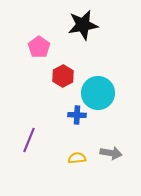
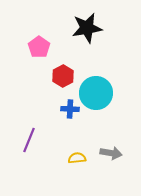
black star: moved 4 px right, 3 px down
cyan circle: moved 2 px left
blue cross: moved 7 px left, 6 px up
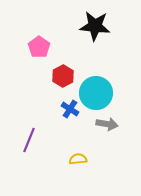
black star: moved 8 px right, 2 px up; rotated 16 degrees clockwise
blue cross: rotated 30 degrees clockwise
gray arrow: moved 4 px left, 29 px up
yellow semicircle: moved 1 px right, 1 px down
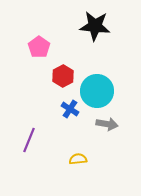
cyan circle: moved 1 px right, 2 px up
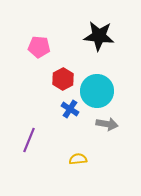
black star: moved 4 px right, 10 px down
pink pentagon: rotated 30 degrees counterclockwise
red hexagon: moved 3 px down
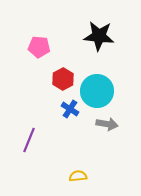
yellow semicircle: moved 17 px down
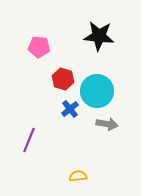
red hexagon: rotated 15 degrees counterclockwise
blue cross: rotated 18 degrees clockwise
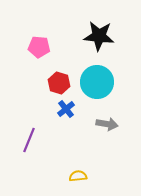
red hexagon: moved 4 px left, 4 px down
cyan circle: moved 9 px up
blue cross: moved 4 px left
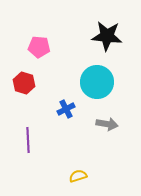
black star: moved 8 px right
red hexagon: moved 35 px left
blue cross: rotated 12 degrees clockwise
purple line: moved 1 px left; rotated 25 degrees counterclockwise
yellow semicircle: rotated 12 degrees counterclockwise
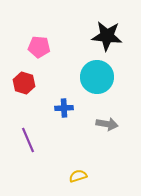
cyan circle: moved 5 px up
blue cross: moved 2 px left, 1 px up; rotated 24 degrees clockwise
purple line: rotated 20 degrees counterclockwise
